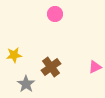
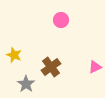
pink circle: moved 6 px right, 6 px down
yellow star: rotated 28 degrees clockwise
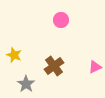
brown cross: moved 3 px right, 1 px up
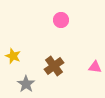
yellow star: moved 1 px left, 1 px down
pink triangle: rotated 32 degrees clockwise
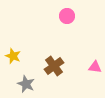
pink circle: moved 6 px right, 4 px up
gray star: rotated 12 degrees counterclockwise
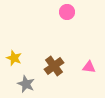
pink circle: moved 4 px up
yellow star: moved 1 px right, 2 px down
pink triangle: moved 6 px left
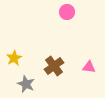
yellow star: rotated 21 degrees clockwise
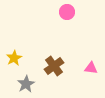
pink triangle: moved 2 px right, 1 px down
gray star: rotated 18 degrees clockwise
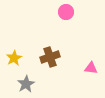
pink circle: moved 1 px left
brown cross: moved 4 px left, 9 px up; rotated 18 degrees clockwise
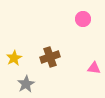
pink circle: moved 17 px right, 7 px down
pink triangle: moved 3 px right
